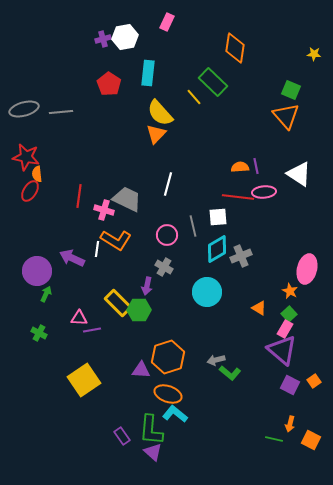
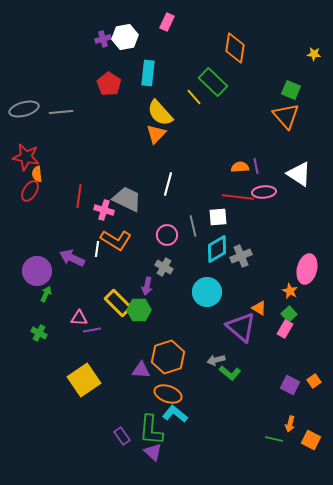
purple triangle at (282, 350): moved 41 px left, 23 px up
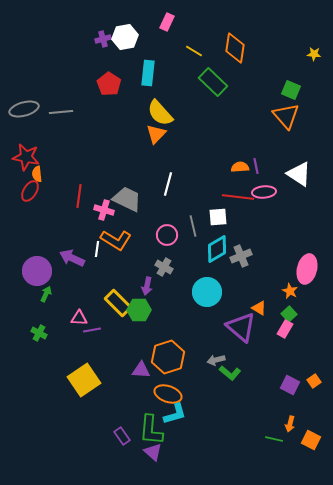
yellow line at (194, 97): moved 46 px up; rotated 18 degrees counterclockwise
cyan L-shape at (175, 414): rotated 125 degrees clockwise
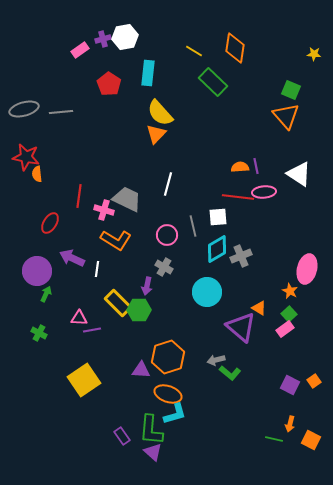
pink rectangle at (167, 22): moved 87 px left, 28 px down; rotated 30 degrees clockwise
red ellipse at (30, 191): moved 20 px right, 32 px down
white line at (97, 249): moved 20 px down
pink rectangle at (285, 329): rotated 24 degrees clockwise
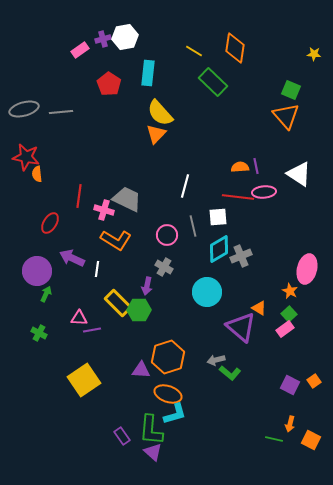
white line at (168, 184): moved 17 px right, 2 px down
cyan diamond at (217, 249): moved 2 px right
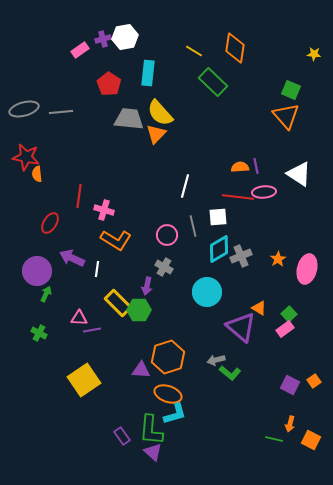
gray trapezoid at (127, 199): moved 2 px right, 80 px up; rotated 20 degrees counterclockwise
orange star at (290, 291): moved 12 px left, 32 px up; rotated 14 degrees clockwise
